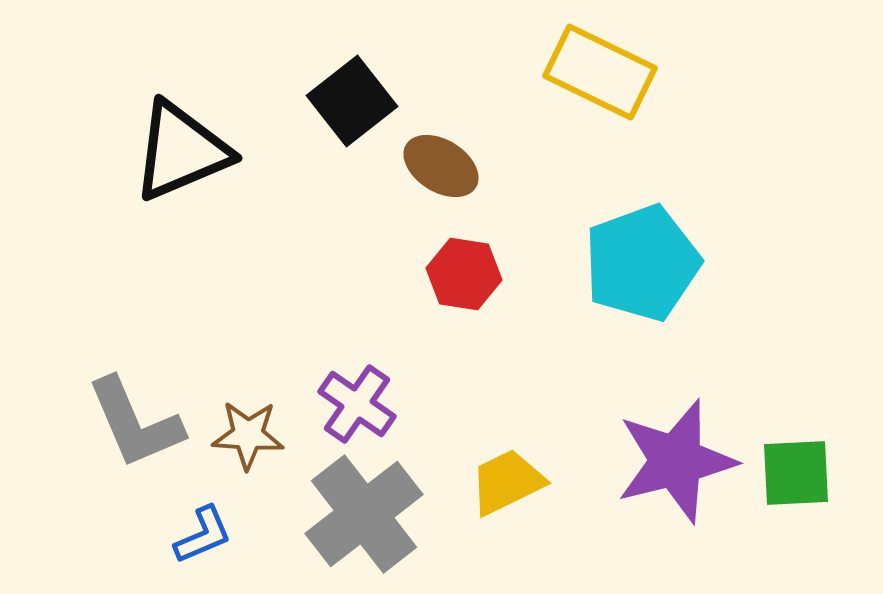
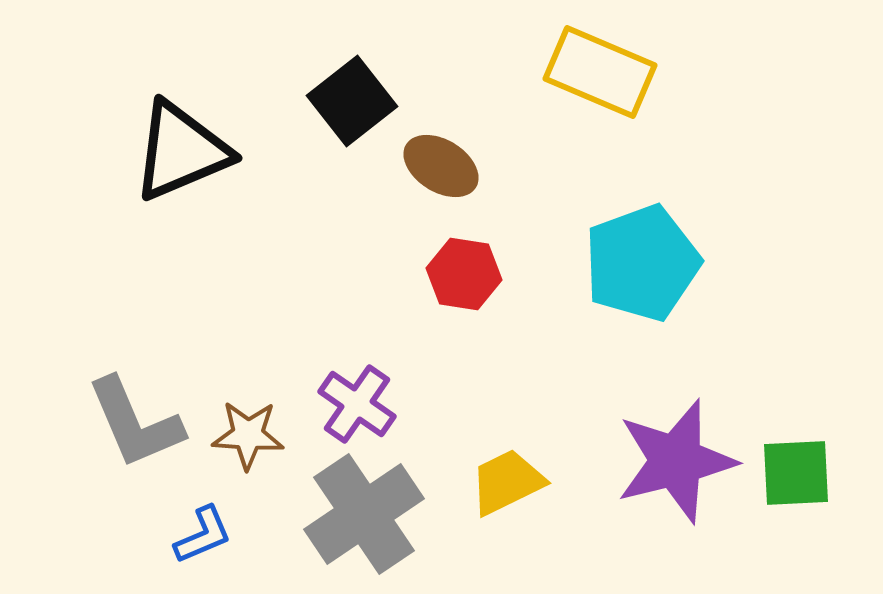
yellow rectangle: rotated 3 degrees counterclockwise
gray cross: rotated 4 degrees clockwise
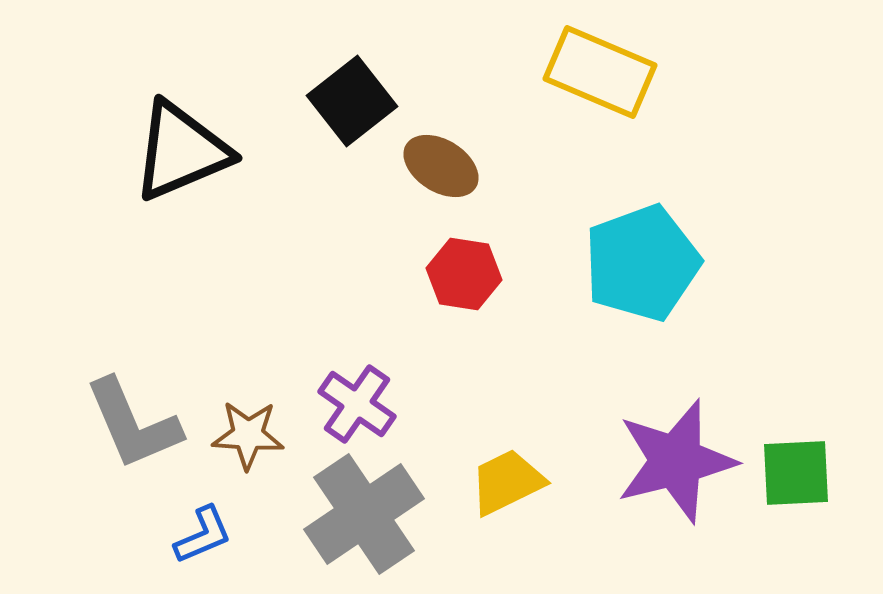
gray L-shape: moved 2 px left, 1 px down
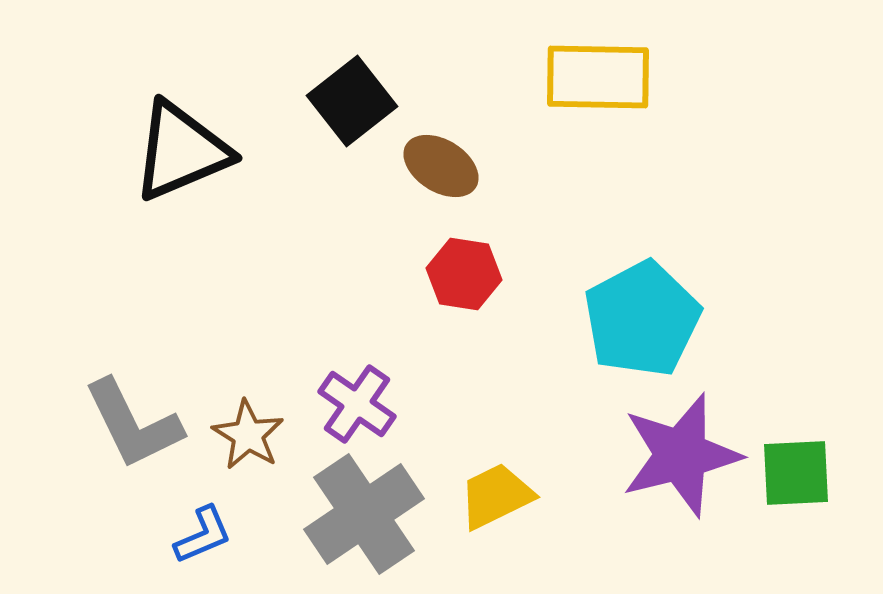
yellow rectangle: moved 2 px left, 5 px down; rotated 22 degrees counterclockwise
cyan pentagon: moved 56 px down; rotated 8 degrees counterclockwise
gray L-shape: rotated 3 degrees counterclockwise
brown star: rotated 28 degrees clockwise
purple star: moved 5 px right, 6 px up
yellow trapezoid: moved 11 px left, 14 px down
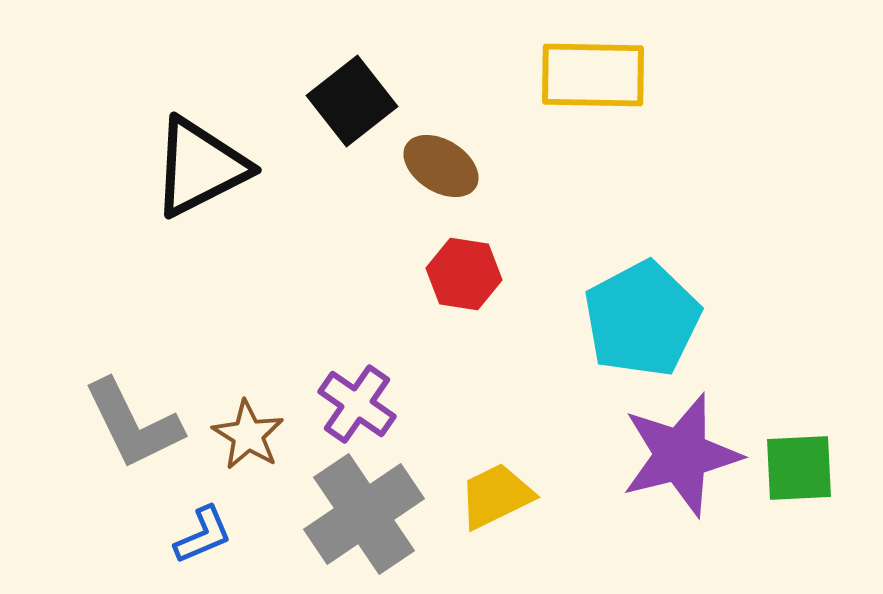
yellow rectangle: moved 5 px left, 2 px up
black triangle: moved 19 px right, 16 px down; rotated 4 degrees counterclockwise
green square: moved 3 px right, 5 px up
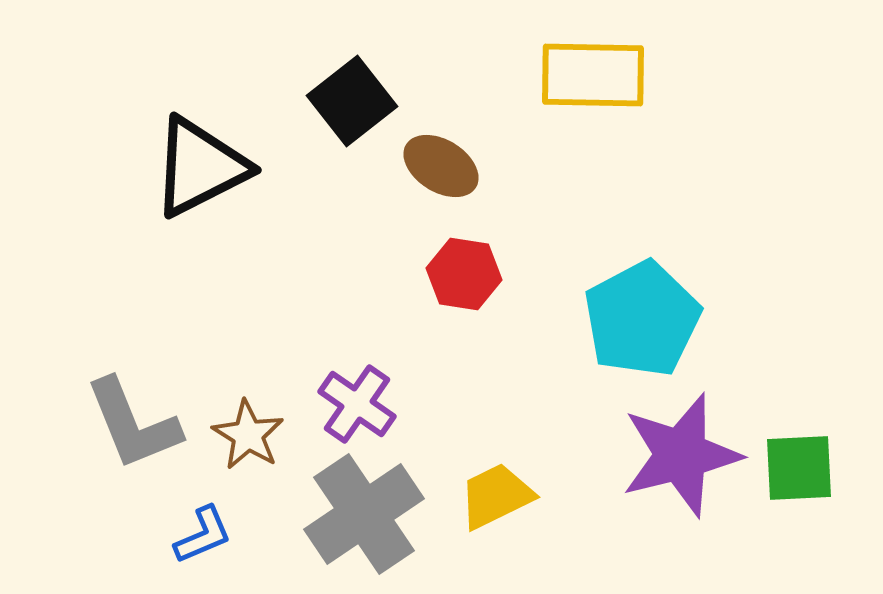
gray L-shape: rotated 4 degrees clockwise
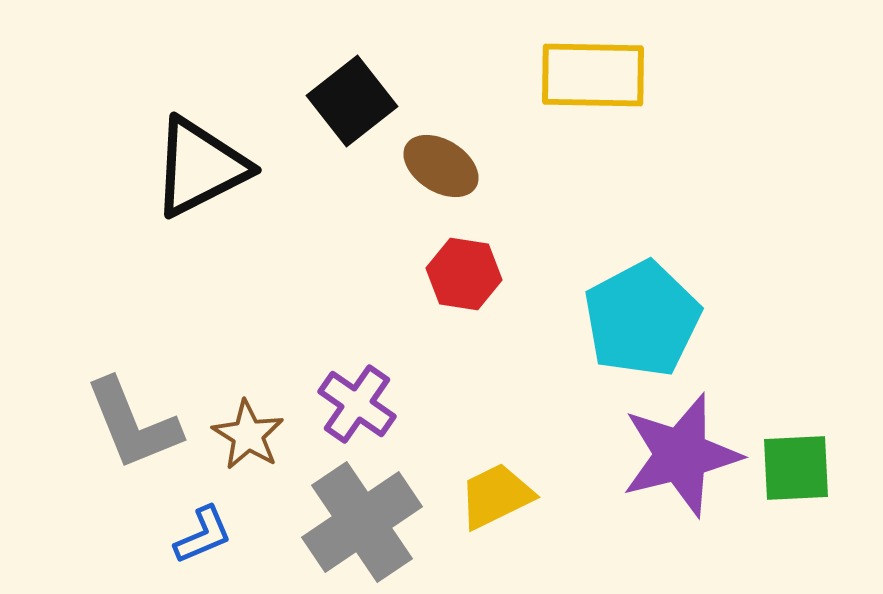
green square: moved 3 px left
gray cross: moved 2 px left, 8 px down
